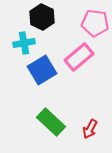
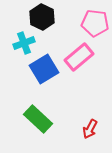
cyan cross: rotated 10 degrees counterclockwise
blue square: moved 2 px right, 1 px up
green rectangle: moved 13 px left, 3 px up
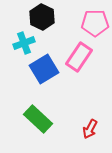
pink pentagon: rotated 8 degrees counterclockwise
pink rectangle: rotated 16 degrees counterclockwise
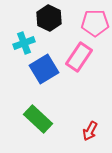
black hexagon: moved 7 px right, 1 px down
red arrow: moved 2 px down
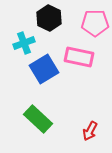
pink rectangle: rotated 68 degrees clockwise
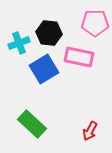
black hexagon: moved 15 px down; rotated 20 degrees counterclockwise
cyan cross: moved 5 px left
green rectangle: moved 6 px left, 5 px down
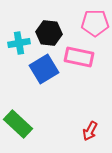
cyan cross: rotated 10 degrees clockwise
green rectangle: moved 14 px left
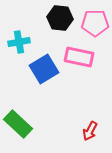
black hexagon: moved 11 px right, 15 px up
cyan cross: moved 1 px up
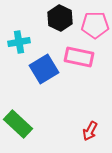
black hexagon: rotated 20 degrees clockwise
pink pentagon: moved 2 px down
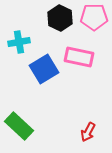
pink pentagon: moved 1 px left, 8 px up
green rectangle: moved 1 px right, 2 px down
red arrow: moved 2 px left, 1 px down
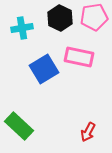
pink pentagon: rotated 8 degrees counterclockwise
cyan cross: moved 3 px right, 14 px up
